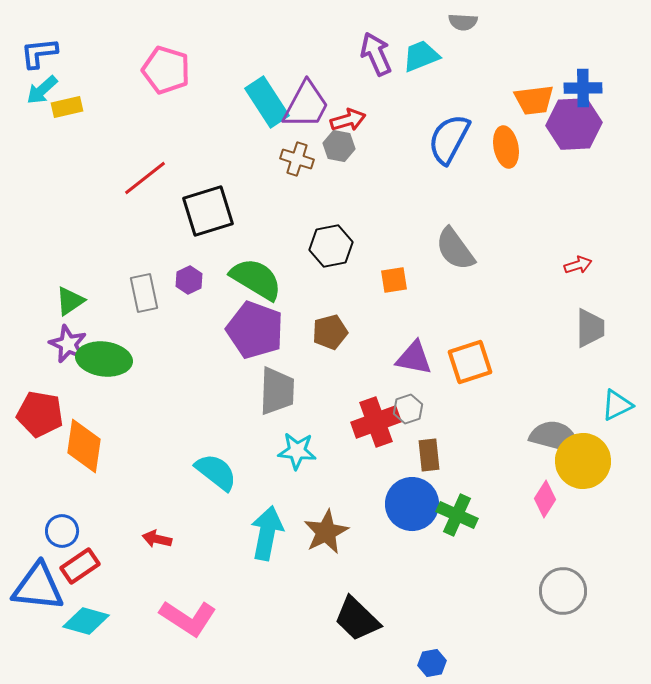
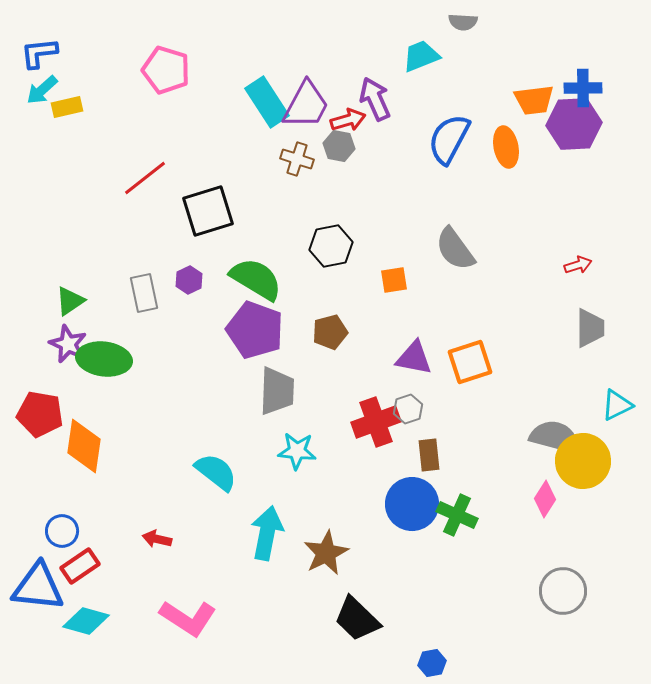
purple arrow at (376, 54): moved 1 px left, 45 px down
brown star at (326, 532): moved 21 px down
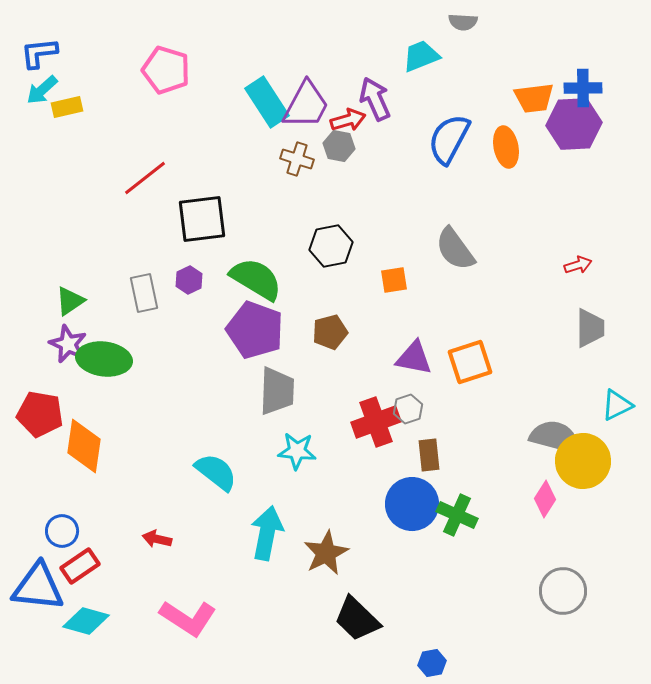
orange trapezoid at (534, 100): moved 2 px up
black square at (208, 211): moved 6 px left, 8 px down; rotated 10 degrees clockwise
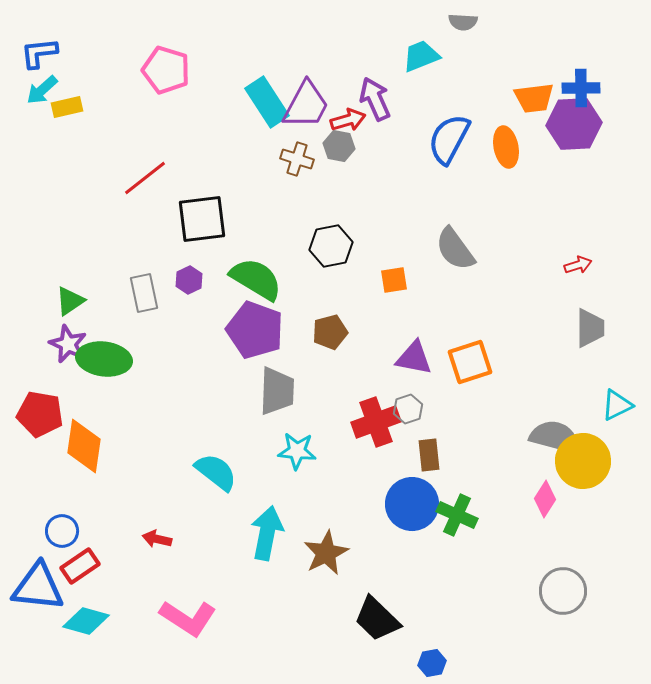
blue cross at (583, 88): moved 2 px left
black trapezoid at (357, 619): moved 20 px right
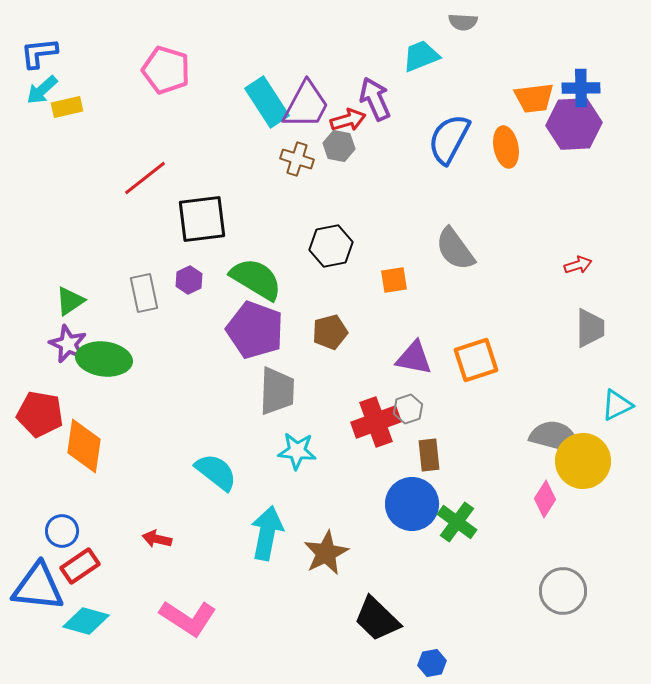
orange square at (470, 362): moved 6 px right, 2 px up
green cross at (457, 515): moved 7 px down; rotated 12 degrees clockwise
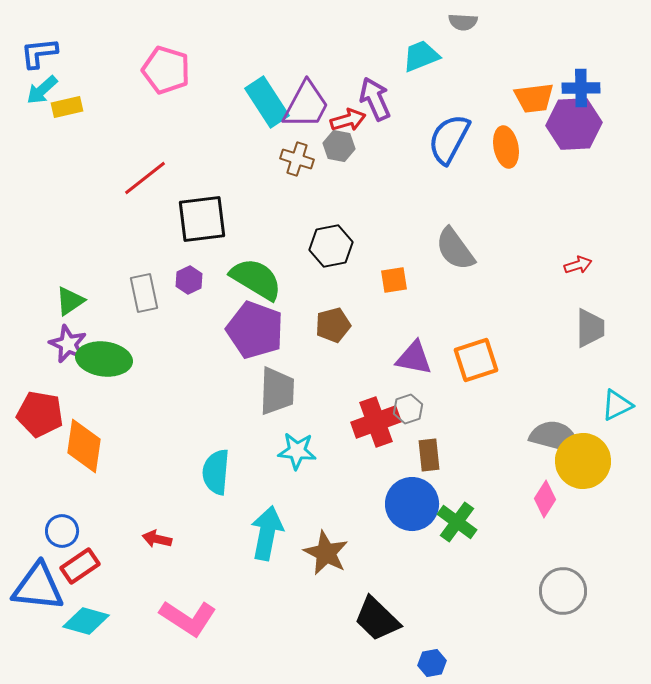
brown pentagon at (330, 332): moved 3 px right, 7 px up
cyan semicircle at (216, 472): rotated 123 degrees counterclockwise
brown star at (326, 553): rotated 18 degrees counterclockwise
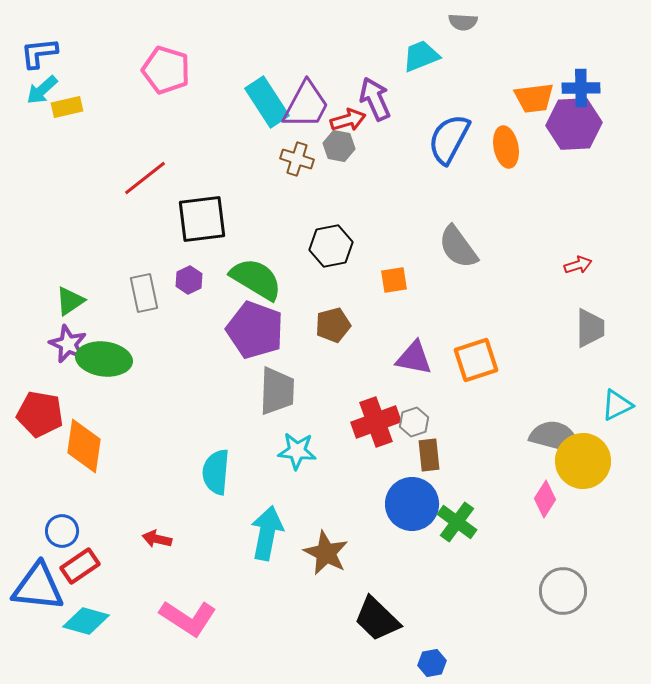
gray semicircle at (455, 249): moved 3 px right, 2 px up
gray hexagon at (408, 409): moved 6 px right, 13 px down
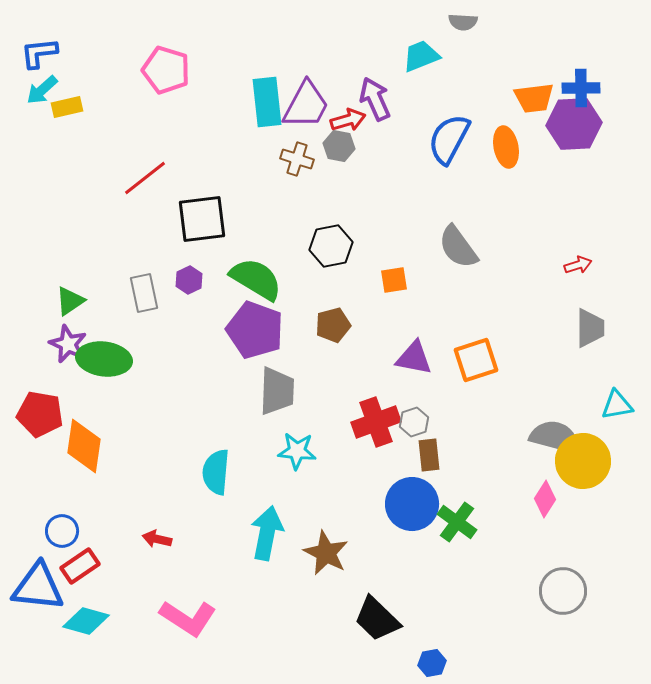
cyan rectangle at (267, 102): rotated 27 degrees clockwise
cyan triangle at (617, 405): rotated 16 degrees clockwise
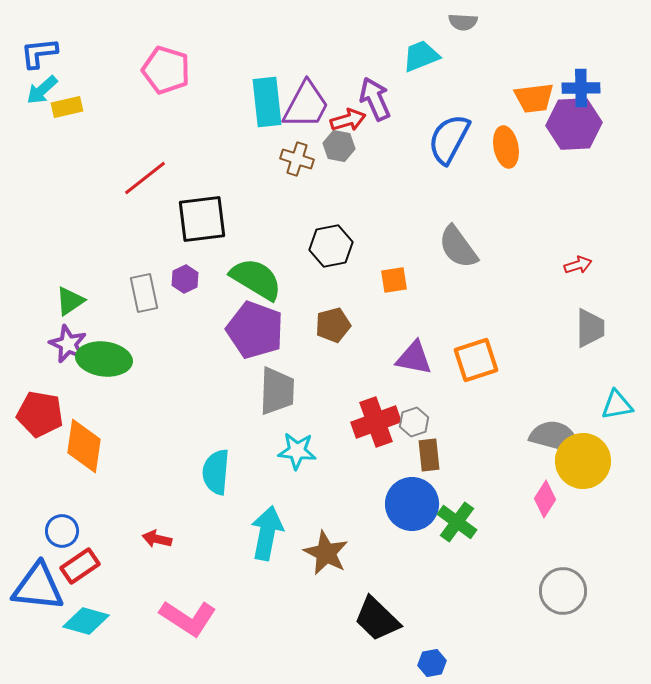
purple hexagon at (189, 280): moved 4 px left, 1 px up
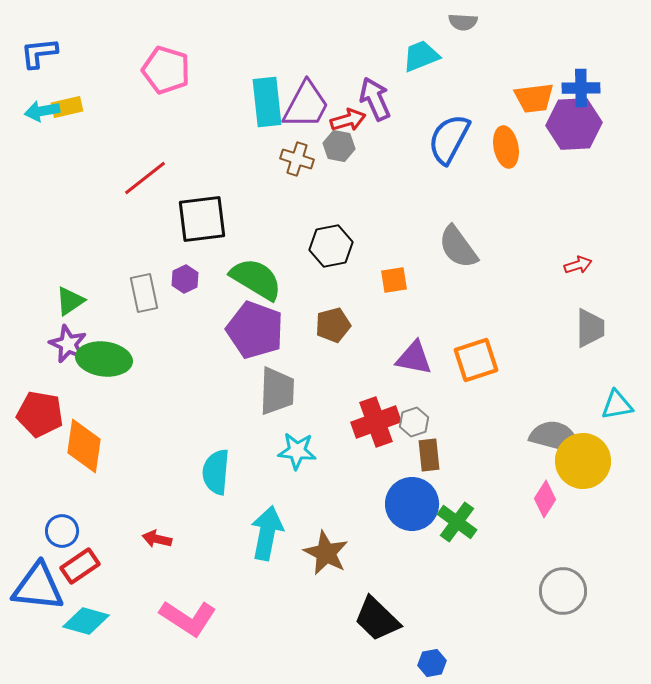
cyan arrow at (42, 90): moved 21 px down; rotated 32 degrees clockwise
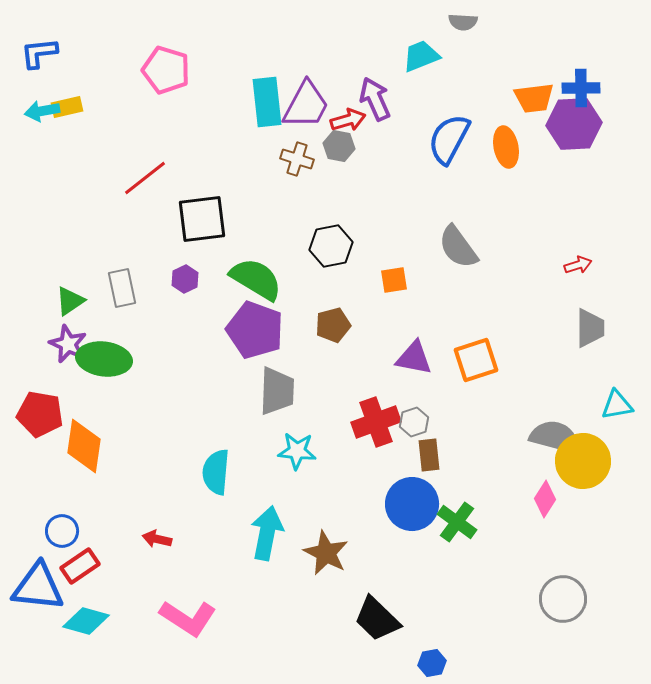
gray rectangle at (144, 293): moved 22 px left, 5 px up
gray circle at (563, 591): moved 8 px down
